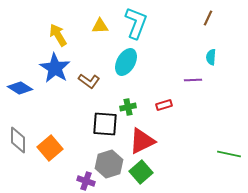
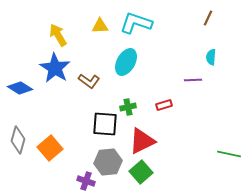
cyan L-shape: rotated 92 degrees counterclockwise
gray diamond: rotated 16 degrees clockwise
gray hexagon: moved 1 px left, 2 px up; rotated 12 degrees clockwise
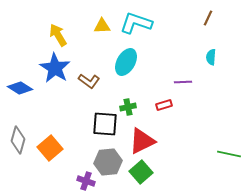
yellow triangle: moved 2 px right
purple line: moved 10 px left, 2 px down
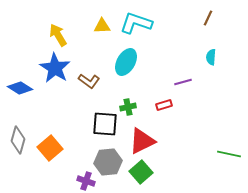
purple line: rotated 12 degrees counterclockwise
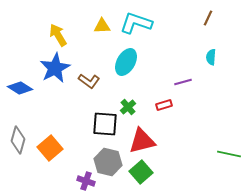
blue star: rotated 12 degrees clockwise
green cross: rotated 28 degrees counterclockwise
red triangle: rotated 12 degrees clockwise
gray hexagon: rotated 20 degrees clockwise
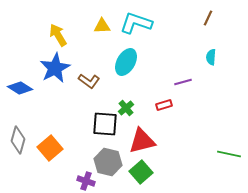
green cross: moved 2 px left, 1 px down
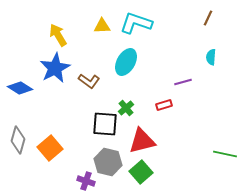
green line: moved 4 px left
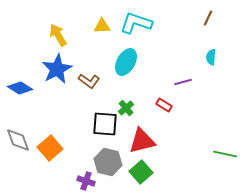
blue star: moved 2 px right, 1 px down
red rectangle: rotated 49 degrees clockwise
gray diamond: rotated 36 degrees counterclockwise
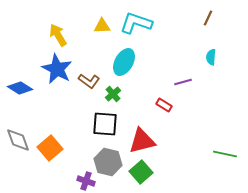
cyan ellipse: moved 2 px left
blue star: rotated 16 degrees counterclockwise
green cross: moved 13 px left, 14 px up
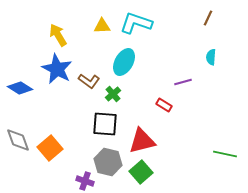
purple cross: moved 1 px left
